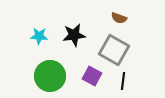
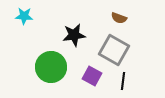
cyan star: moved 15 px left, 20 px up
green circle: moved 1 px right, 9 px up
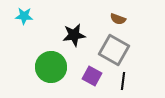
brown semicircle: moved 1 px left, 1 px down
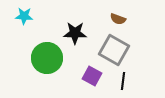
black star: moved 1 px right, 2 px up; rotated 10 degrees clockwise
green circle: moved 4 px left, 9 px up
